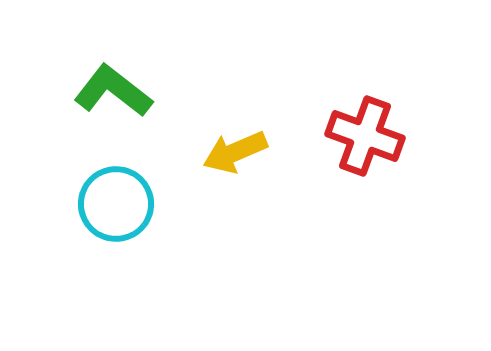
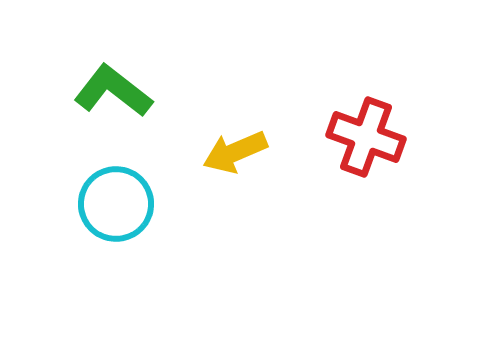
red cross: moved 1 px right, 1 px down
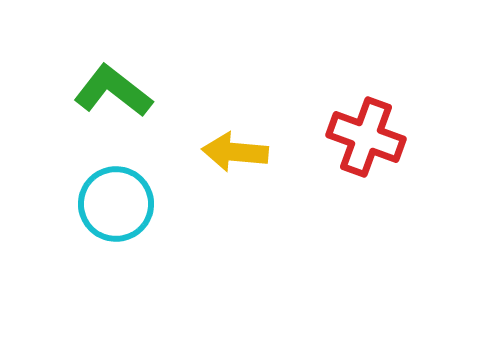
yellow arrow: rotated 28 degrees clockwise
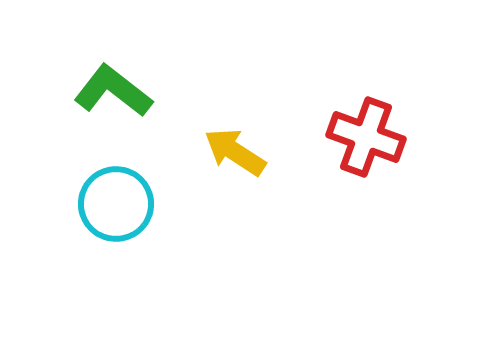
yellow arrow: rotated 28 degrees clockwise
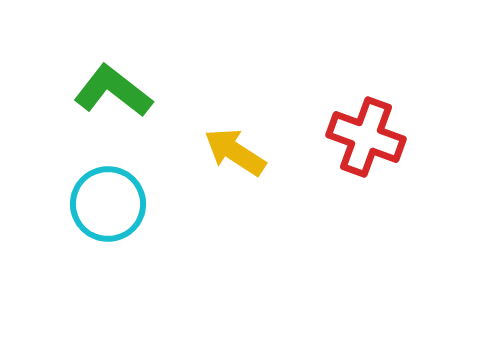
cyan circle: moved 8 px left
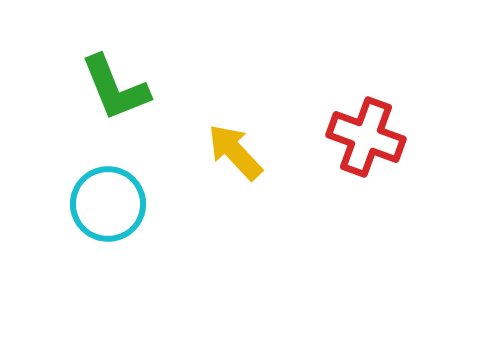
green L-shape: moved 2 px right, 3 px up; rotated 150 degrees counterclockwise
yellow arrow: rotated 14 degrees clockwise
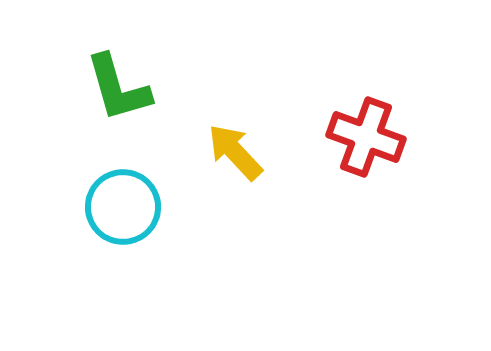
green L-shape: moved 3 px right; rotated 6 degrees clockwise
cyan circle: moved 15 px right, 3 px down
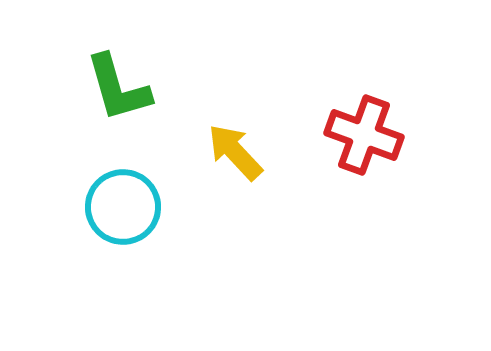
red cross: moved 2 px left, 2 px up
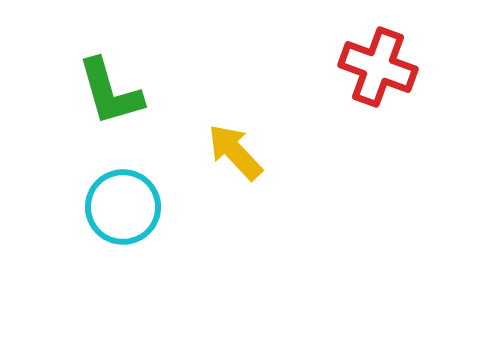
green L-shape: moved 8 px left, 4 px down
red cross: moved 14 px right, 68 px up
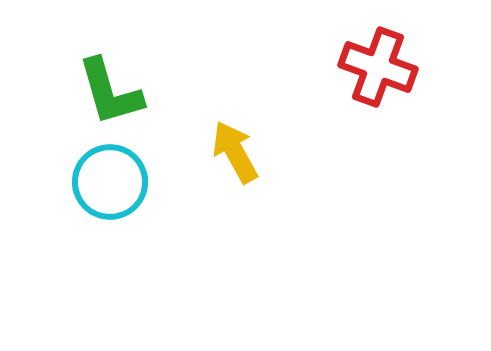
yellow arrow: rotated 14 degrees clockwise
cyan circle: moved 13 px left, 25 px up
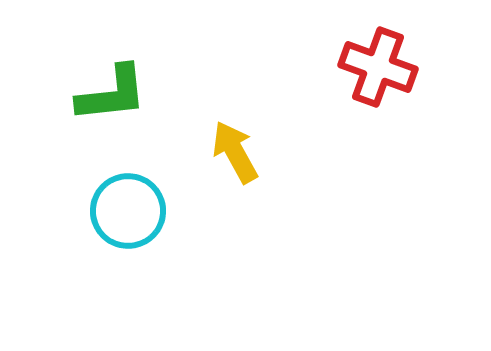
green L-shape: moved 2 px right, 2 px down; rotated 80 degrees counterclockwise
cyan circle: moved 18 px right, 29 px down
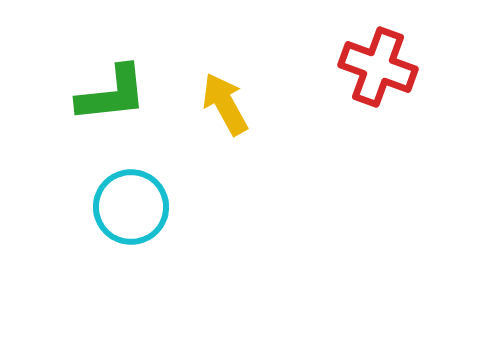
yellow arrow: moved 10 px left, 48 px up
cyan circle: moved 3 px right, 4 px up
